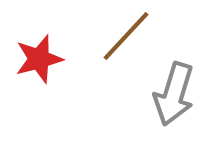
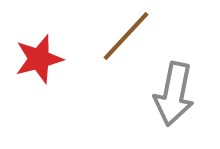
gray arrow: rotated 6 degrees counterclockwise
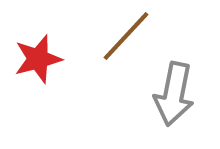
red star: moved 1 px left
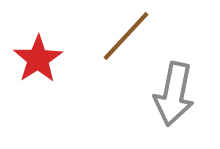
red star: rotated 18 degrees counterclockwise
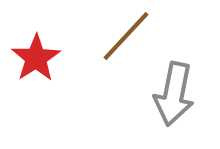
red star: moved 2 px left, 1 px up
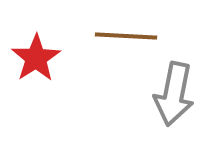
brown line: rotated 50 degrees clockwise
